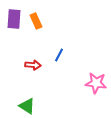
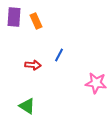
purple rectangle: moved 2 px up
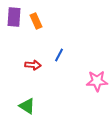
pink star: moved 1 px right, 2 px up; rotated 10 degrees counterclockwise
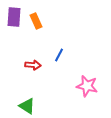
pink star: moved 10 px left, 5 px down; rotated 15 degrees clockwise
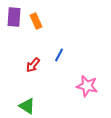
red arrow: rotated 126 degrees clockwise
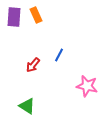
orange rectangle: moved 6 px up
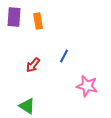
orange rectangle: moved 2 px right, 6 px down; rotated 14 degrees clockwise
blue line: moved 5 px right, 1 px down
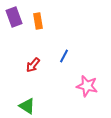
purple rectangle: rotated 24 degrees counterclockwise
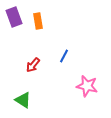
green triangle: moved 4 px left, 6 px up
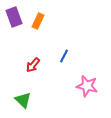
orange rectangle: rotated 35 degrees clockwise
green triangle: rotated 12 degrees clockwise
